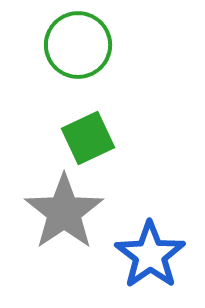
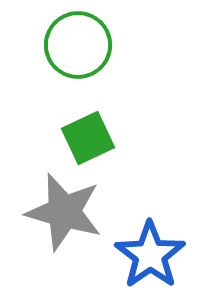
gray star: rotated 22 degrees counterclockwise
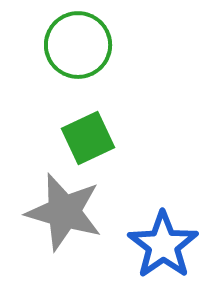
blue star: moved 13 px right, 10 px up
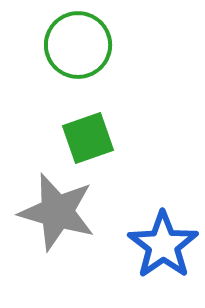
green square: rotated 6 degrees clockwise
gray star: moved 7 px left
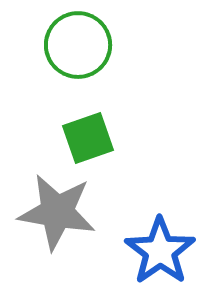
gray star: rotated 6 degrees counterclockwise
blue star: moved 3 px left, 6 px down
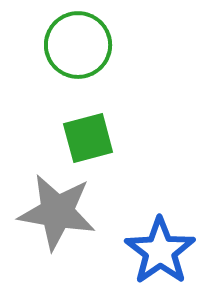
green square: rotated 4 degrees clockwise
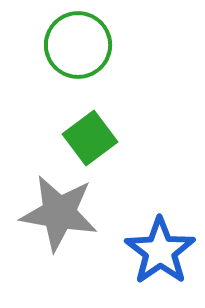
green square: moved 2 px right; rotated 22 degrees counterclockwise
gray star: moved 2 px right, 1 px down
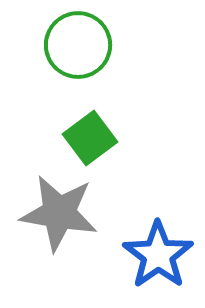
blue star: moved 2 px left, 4 px down
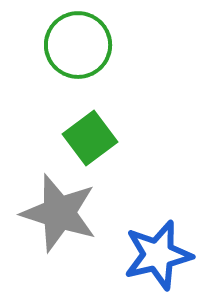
gray star: rotated 8 degrees clockwise
blue star: rotated 22 degrees clockwise
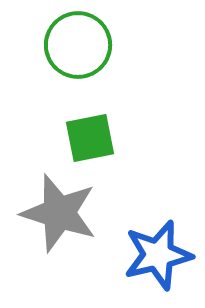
green square: rotated 26 degrees clockwise
